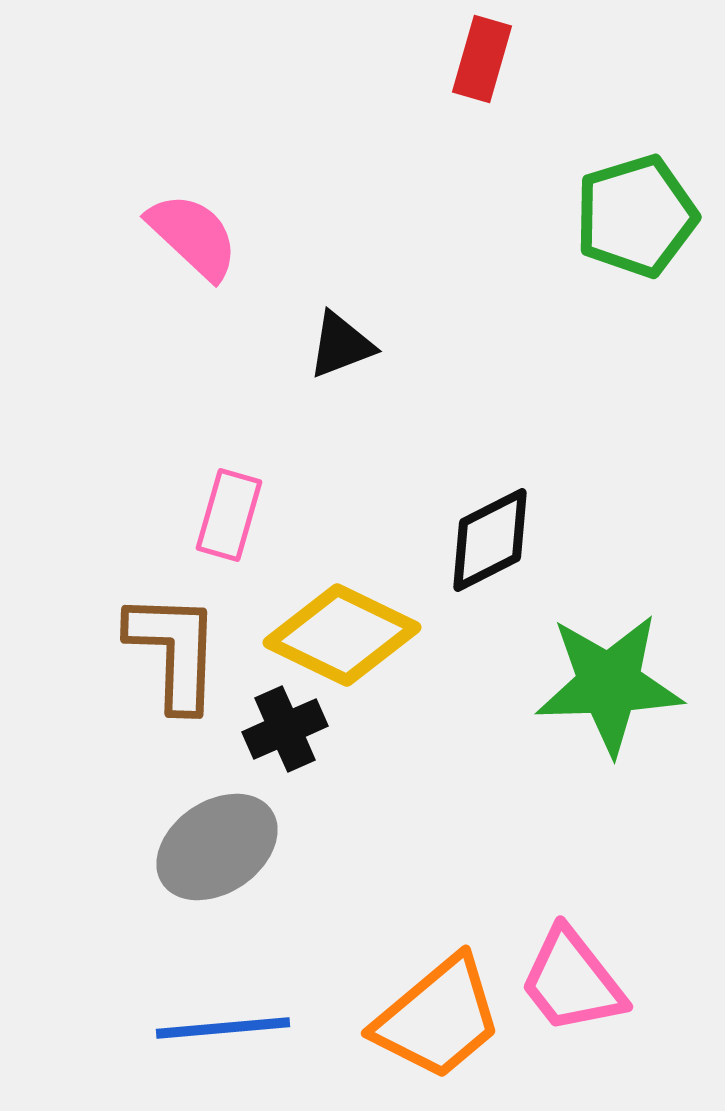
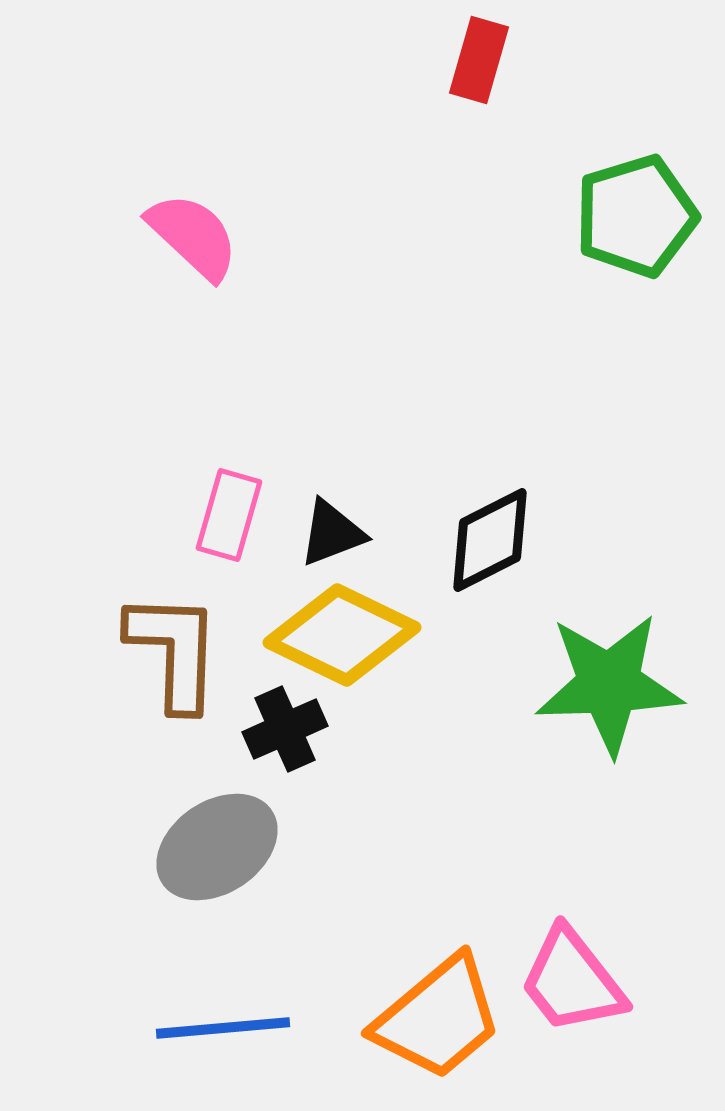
red rectangle: moved 3 px left, 1 px down
black triangle: moved 9 px left, 188 px down
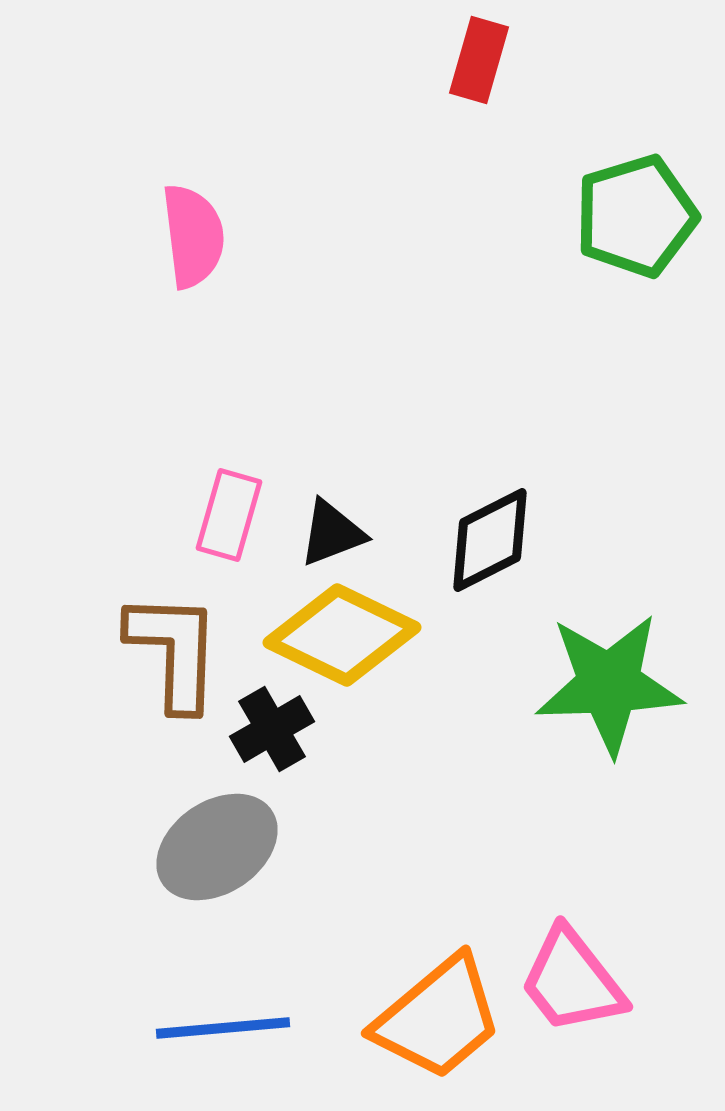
pink semicircle: rotated 40 degrees clockwise
black cross: moved 13 px left; rotated 6 degrees counterclockwise
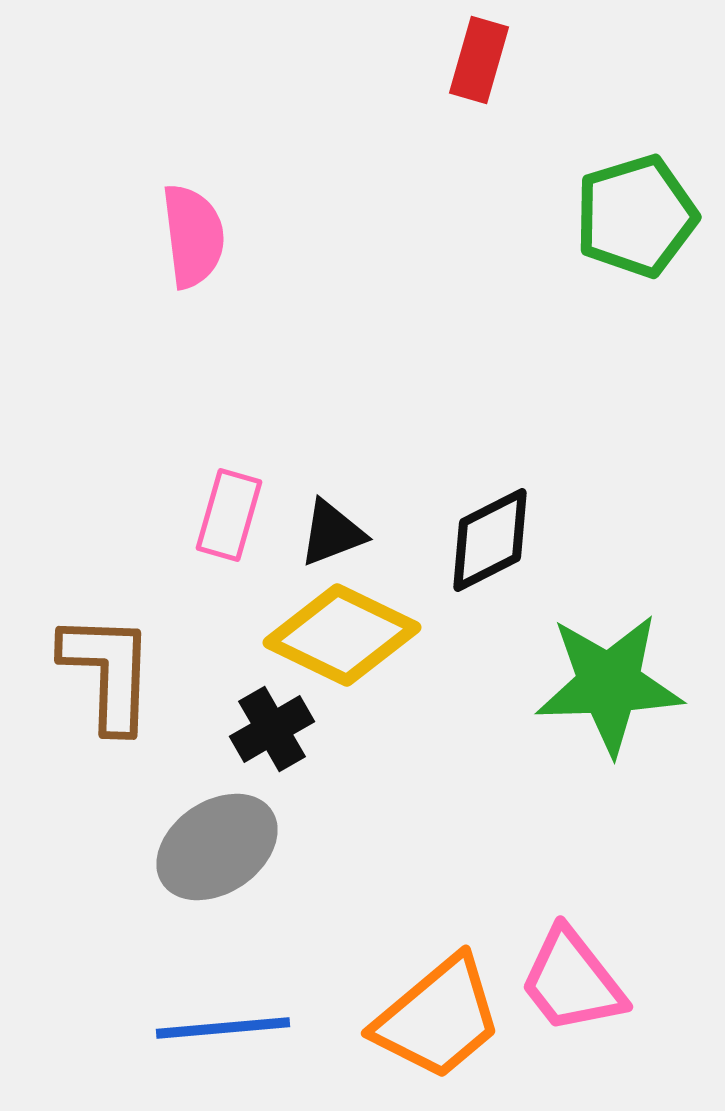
brown L-shape: moved 66 px left, 21 px down
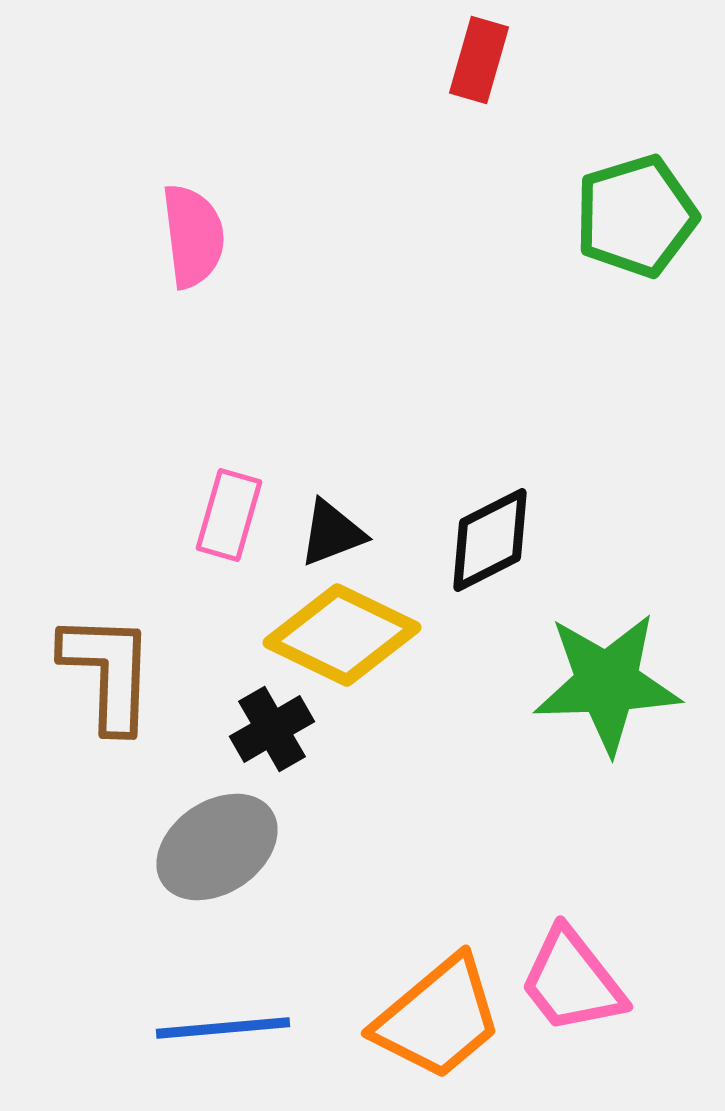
green star: moved 2 px left, 1 px up
